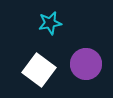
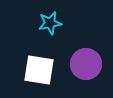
white square: rotated 28 degrees counterclockwise
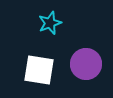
cyan star: rotated 10 degrees counterclockwise
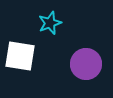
white square: moved 19 px left, 14 px up
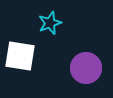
purple circle: moved 4 px down
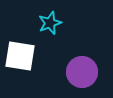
purple circle: moved 4 px left, 4 px down
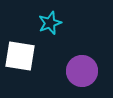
purple circle: moved 1 px up
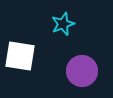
cyan star: moved 13 px right, 1 px down
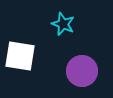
cyan star: rotated 30 degrees counterclockwise
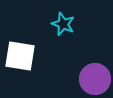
purple circle: moved 13 px right, 8 px down
